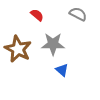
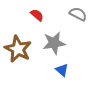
gray star: moved 1 px right, 1 px up; rotated 10 degrees counterclockwise
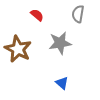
gray semicircle: rotated 108 degrees counterclockwise
gray star: moved 6 px right
blue triangle: moved 13 px down
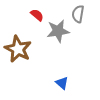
gray star: moved 2 px left, 12 px up
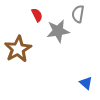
red semicircle: rotated 24 degrees clockwise
brown star: rotated 16 degrees clockwise
blue triangle: moved 24 px right
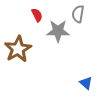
gray star: rotated 10 degrees clockwise
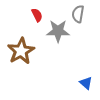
brown star: moved 3 px right, 2 px down
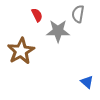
blue triangle: moved 1 px right, 1 px up
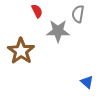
red semicircle: moved 4 px up
brown star: rotated 8 degrees counterclockwise
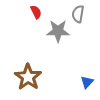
red semicircle: moved 1 px left, 1 px down
brown star: moved 7 px right, 26 px down
blue triangle: rotated 32 degrees clockwise
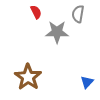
gray star: moved 1 px left, 1 px down
